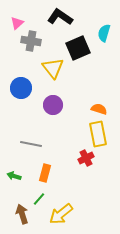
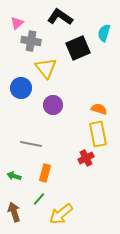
yellow triangle: moved 7 px left
brown arrow: moved 8 px left, 2 px up
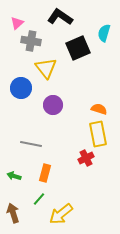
brown arrow: moved 1 px left, 1 px down
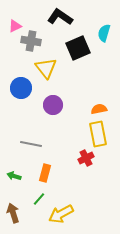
pink triangle: moved 2 px left, 3 px down; rotated 16 degrees clockwise
orange semicircle: rotated 28 degrees counterclockwise
yellow arrow: rotated 10 degrees clockwise
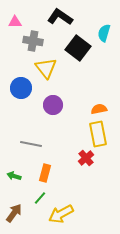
pink triangle: moved 4 px up; rotated 24 degrees clockwise
gray cross: moved 2 px right
black square: rotated 30 degrees counterclockwise
red cross: rotated 14 degrees counterclockwise
green line: moved 1 px right, 1 px up
brown arrow: moved 1 px right; rotated 54 degrees clockwise
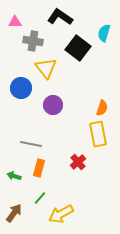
orange semicircle: moved 3 px right, 1 px up; rotated 119 degrees clockwise
red cross: moved 8 px left, 4 px down
orange rectangle: moved 6 px left, 5 px up
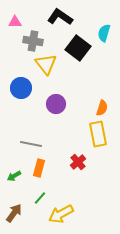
yellow triangle: moved 4 px up
purple circle: moved 3 px right, 1 px up
green arrow: rotated 48 degrees counterclockwise
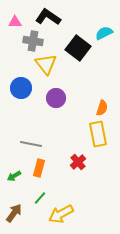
black L-shape: moved 12 px left
cyan semicircle: rotated 48 degrees clockwise
purple circle: moved 6 px up
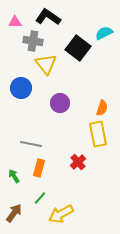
purple circle: moved 4 px right, 5 px down
green arrow: rotated 88 degrees clockwise
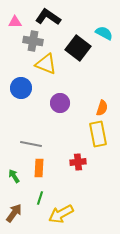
cyan semicircle: rotated 54 degrees clockwise
yellow triangle: rotated 30 degrees counterclockwise
red cross: rotated 35 degrees clockwise
orange rectangle: rotated 12 degrees counterclockwise
green line: rotated 24 degrees counterclockwise
